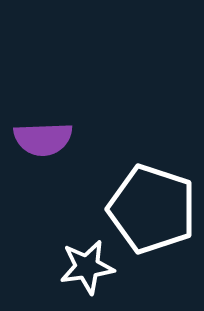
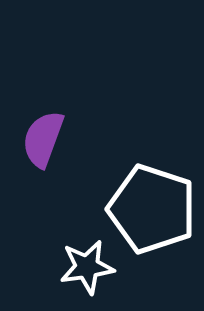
purple semicircle: rotated 112 degrees clockwise
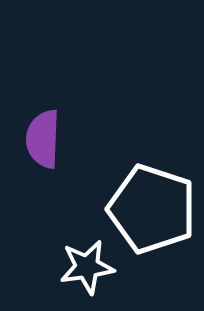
purple semicircle: rotated 18 degrees counterclockwise
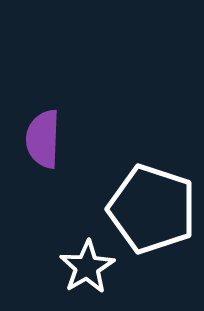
white star: rotated 22 degrees counterclockwise
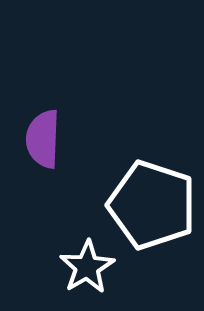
white pentagon: moved 4 px up
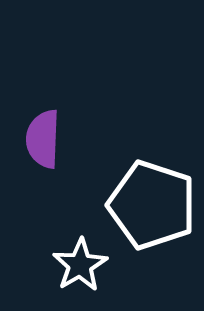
white star: moved 7 px left, 2 px up
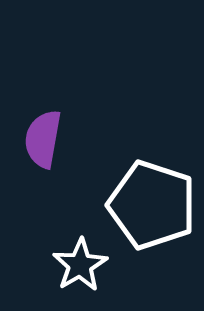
purple semicircle: rotated 8 degrees clockwise
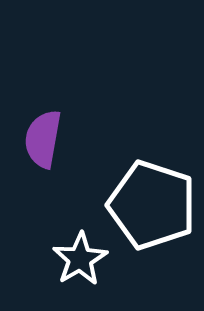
white star: moved 6 px up
